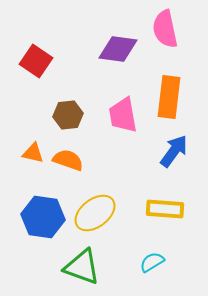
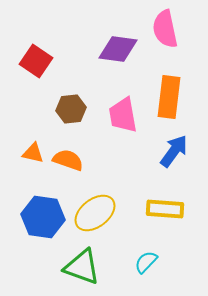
brown hexagon: moved 3 px right, 6 px up
cyan semicircle: moved 6 px left; rotated 15 degrees counterclockwise
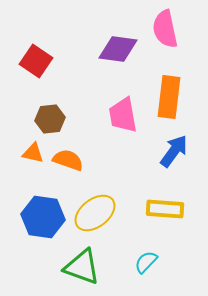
brown hexagon: moved 21 px left, 10 px down
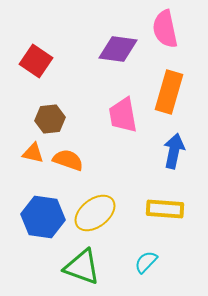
orange rectangle: moved 5 px up; rotated 9 degrees clockwise
blue arrow: rotated 24 degrees counterclockwise
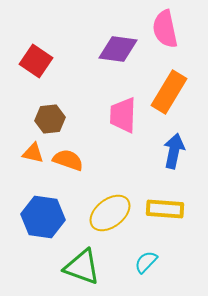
orange rectangle: rotated 15 degrees clockwise
pink trapezoid: rotated 12 degrees clockwise
yellow ellipse: moved 15 px right
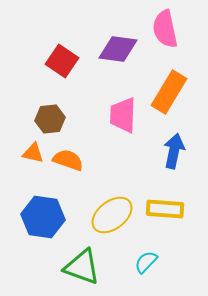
red square: moved 26 px right
yellow ellipse: moved 2 px right, 2 px down
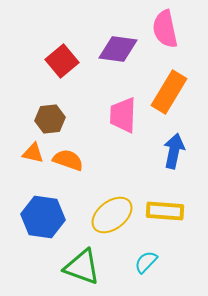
red square: rotated 16 degrees clockwise
yellow rectangle: moved 2 px down
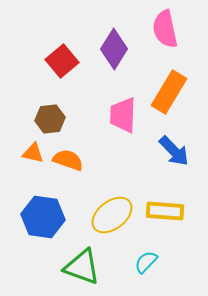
purple diamond: moved 4 px left; rotated 66 degrees counterclockwise
blue arrow: rotated 124 degrees clockwise
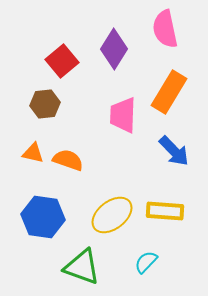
brown hexagon: moved 5 px left, 15 px up
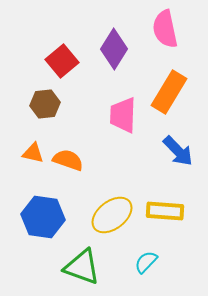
blue arrow: moved 4 px right
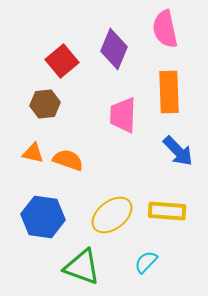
purple diamond: rotated 9 degrees counterclockwise
orange rectangle: rotated 33 degrees counterclockwise
yellow rectangle: moved 2 px right
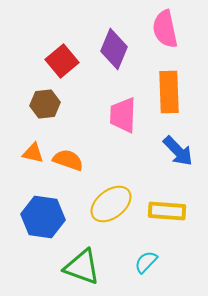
yellow ellipse: moved 1 px left, 11 px up
